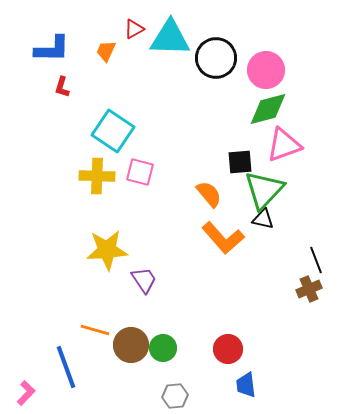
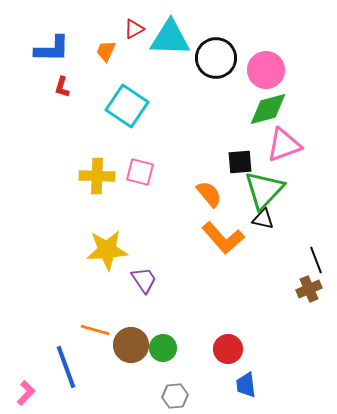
cyan square: moved 14 px right, 25 px up
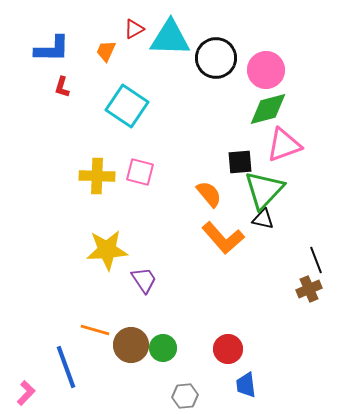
gray hexagon: moved 10 px right
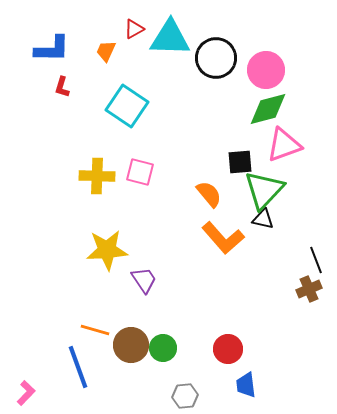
blue line: moved 12 px right
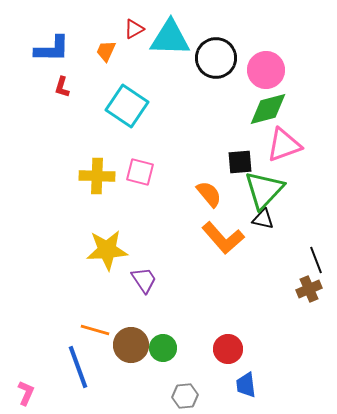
pink L-shape: rotated 20 degrees counterclockwise
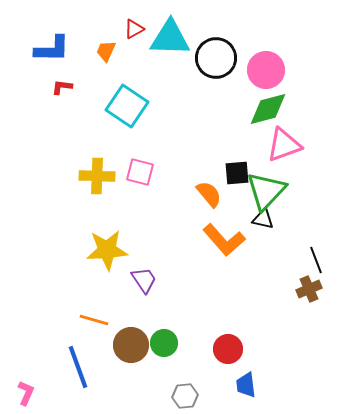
red L-shape: rotated 80 degrees clockwise
black square: moved 3 px left, 11 px down
green triangle: moved 2 px right, 1 px down
orange L-shape: moved 1 px right, 2 px down
orange line: moved 1 px left, 10 px up
green circle: moved 1 px right, 5 px up
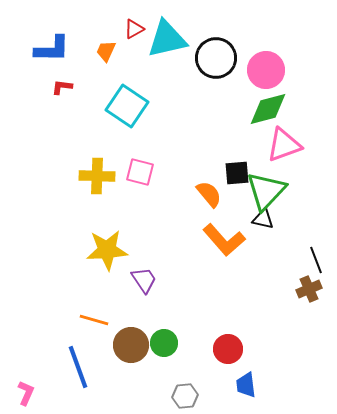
cyan triangle: moved 3 px left, 1 px down; rotated 15 degrees counterclockwise
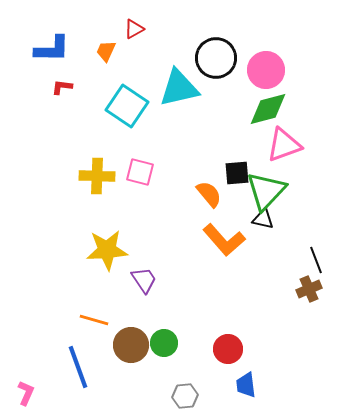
cyan triangle: moved 12 px right, 49 px down
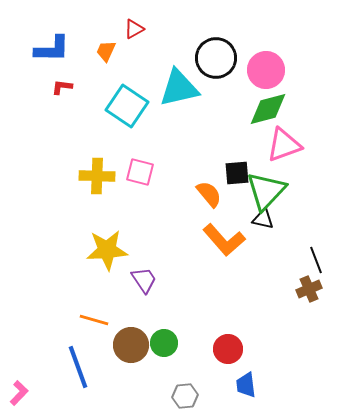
pink L-shape: moved 7 px left; rotated 20 degrees clockwise
